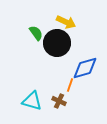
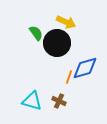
orange line: moved 1 px left, 8 px up
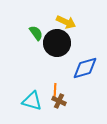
orange line: moved 14 px left, 13 px down; rotated 16 degrees counterclockwise
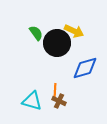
yellow arrow: moved 8 px right, 9 px down
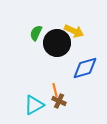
green semicircle: rotated 119 degrees counterclockwise
orange line: rotated 16 degrees counterclockwise
cyan triangle: moved 2 px right, 4 px down; rotated 45 degrees counterclockwise
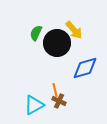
yellow arrow: moved 1 px up; rotated 24 degrees clockwise
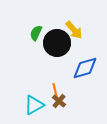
brown cross: rotated 16 degrees clockwise
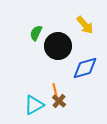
yellow arrow: moved 11 px right, 5 px up
black circle: moved 1 px right, 3 px down
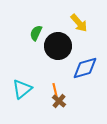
yellow arrow: moved 6 px left, 2 px up
cyan triangle: moved 12 px left, 16 px up; rotated 10 degrees counterclockwise
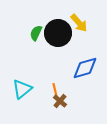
black circle: moved 13 px up
brown cross: moved 1 px right
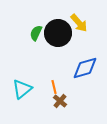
orange line: moved 1 px left, 3 px up
